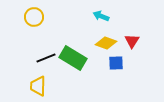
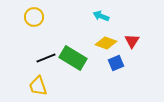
blue square: rotated 21 degrees counterclockwise
yellow trapezoid: rotated 20 degrees counterclockwise
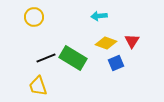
cyan arrow: moved 2 px left; rotated 28 degrees counterclockwise
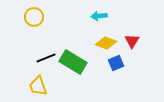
green rectangle: moved 4 px down
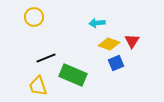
cyan arrow: moved 2 px left, 7 px down
yellow diamond: moved 3 px right, 1 px down
green rectangle: moved 13 px down; rotated 8 degrees counterclockwise
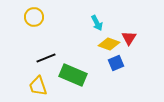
cyan arrow: rotated 112 degrees counterclockwise
red triangle: moved 3 px left, 3 px up
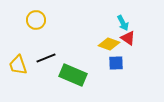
yellow circle: moved 2 px right, 3 px down
cyan arrow: moved 26 px right
red triangle: moved 1 px left; rotated 28 degrees counterclockwise
blue square: rotated 21 degrees clockwise
yellow trapezoid: moved 20 px left, 21 px up
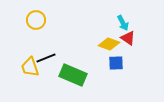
yellow trapezoid: moved 12 px right, 2 px down
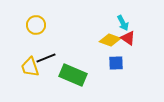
yellow circle: moved 5 px down
yellow diamond: moved 1 px right, 4 px up
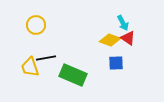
black line: rotated 12 degrees clockwise
